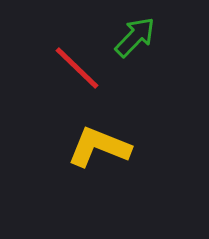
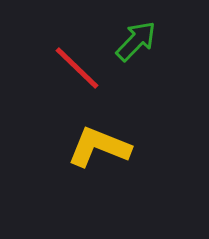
green arrow: moved 1 px right, 4 px down
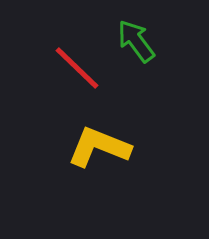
green arrow: rotated 81 degrees counterclockwise
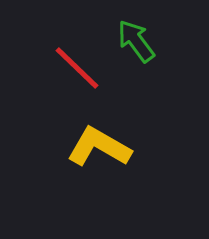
yellow L-shape: rotated 8 degrees clockwise
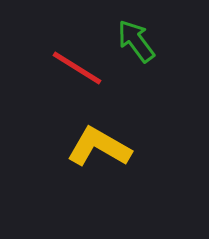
red line: rotated 12 degrees counterclockwise
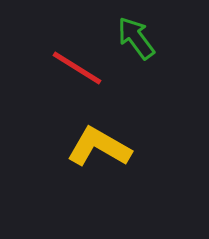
green arrow: moved 3 px up
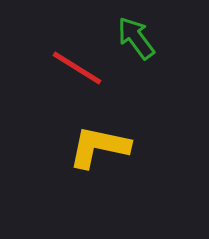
yellow L-shape: rotated 18 degrees counterclockwise
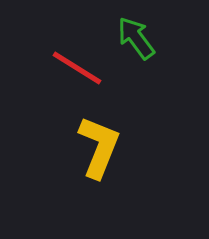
yellow L-shape: rotated 100 degrees clockwise
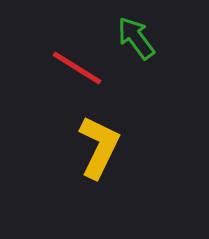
yellow L-shape: rotated 4 degrees clockwise
